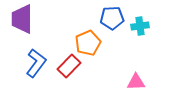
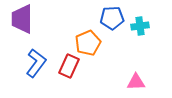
red rectangle: rotated 20 degrees counterclockwise
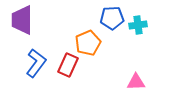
purple trapezoid: moved 1 px down
cyan cross: moved 2 px left, 1 px up
red rectangle: moved 1 px left, 1 px up
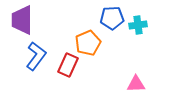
blue L-shape: moved 7 px up
pink triangle: moved 2 px down
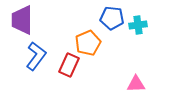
blue pentagon: rotated 10 degrees clockwise
red rectangle: moved 1 px right
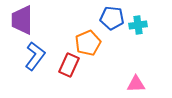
blue L-shape: moved 1 px left
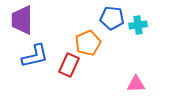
blue L-shape: rotated 40 degrees clockwise
